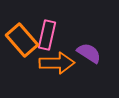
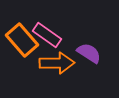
pink rectangle: rotated 68 degrees counterclockwise
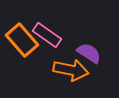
orange arrow: moved 14 px right, 7 px down; rotated 12 degrees clockwise
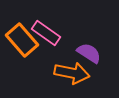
pink rectangle: moved 1 px left, 2 px up
orange arrow: moved 1 px right, 3 px down
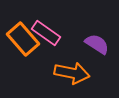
orange rectangle: moved 1 px right, 1 px up
purple semicircle: moved 8 px right, 9 px up
